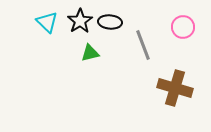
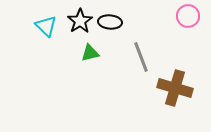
cyan triangle: moved 1 px left, 4 px down
pink circle: moved 5 px right, 11 px up
gray line: moved 2 px left, 12 px down
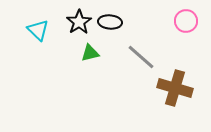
pink circle: moved 2 px left, 5 px down
black star: moved 1 px left, 1 px down
cyan triangle: moved 8 px left, 4 px down
gray line: rotated 28 degrees counterclockwise
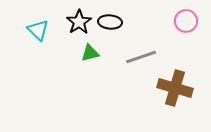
gray line: rotated 60 degrees counterclockwise
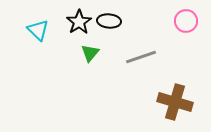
black ellipse: moved 1 px left, 1 px up
green triangle: rotated 36 degrees counterclockwise
brown cross: moved 14 px down
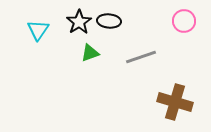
pink circle: moved 2 px left
cyan triangle: rotated 20 degrees clockwise
green triangle: rotated 30 degrees clockwise
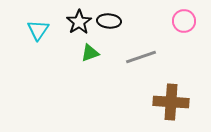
brown cross: moved 4 px left; rotated 12 degrees counterclockwise
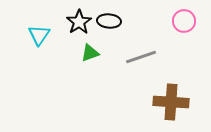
cyan triangle: moved 1 px right, 5 px down
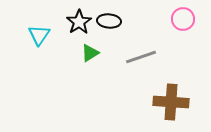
pink circle: moved 1 px left, 2 px up
green triangle: rotated 12 degrees counterclockwise
